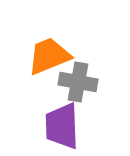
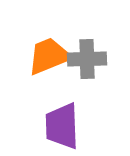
gray cross: moved 9 px right, 23 px up; rotated 12 degrees counterclockwise
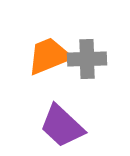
purple trapezoid: rotated 45 degrees counterclockwise
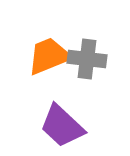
gray cross: rotated 9 degrees clockwise
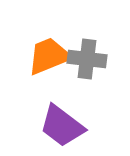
purple trapezoid: rotated 6 degrees counterclockwise
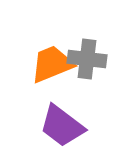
orange trapezoid: moved 3 px right, 8 px down
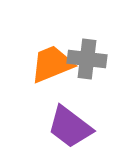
purple trapezoid: moved 8 px right, 1 px down
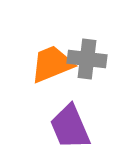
purple trapezoid: rotated 30 degrees clockwise
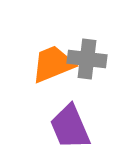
orange trapezoid: moved 1 px right
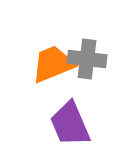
purple trapezoid: moved 3 px up
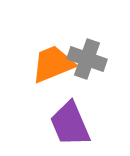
gray cross: rotated 12 degrees clockwise
